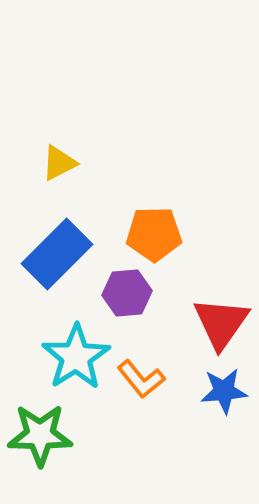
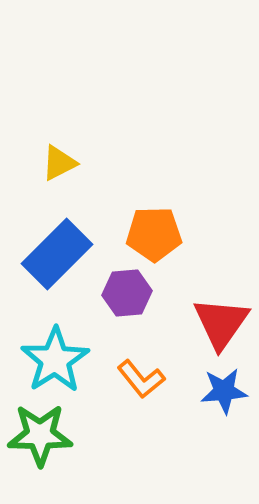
cyan star: moved 21 px left, 3 px down
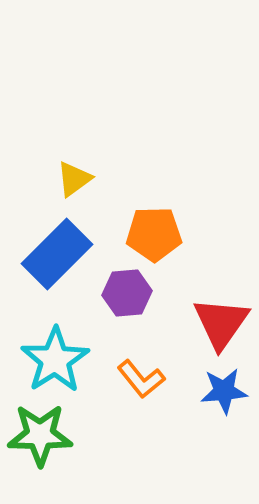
yellow triangle: moved 15 px right, 16 px down; rotated 9 degrees counterclockwise
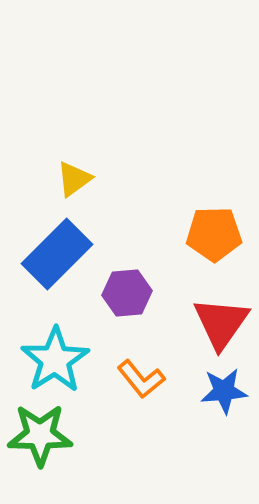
orange pentagon: moved 60 px right
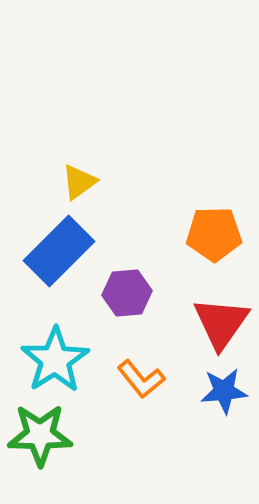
yellow triangle: moved 5 px right, 3 px down
blue rectangle: moved 2 px right, 3 px up
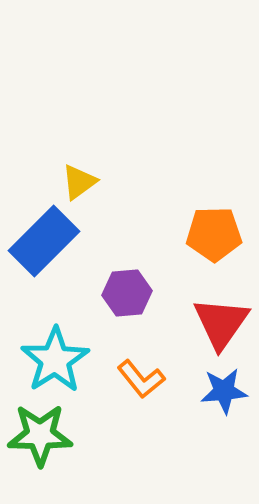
blue rectangle: moved 15 px left, 10 px up
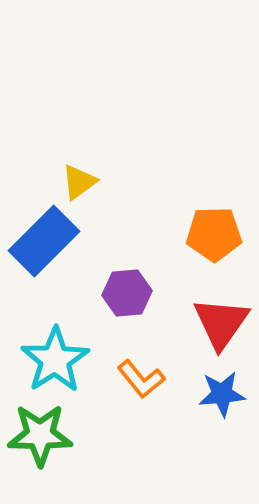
blue star: moved 2 px left, 3 px down
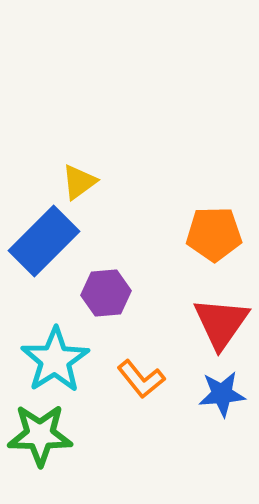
purple hexagon: moved 21 px left
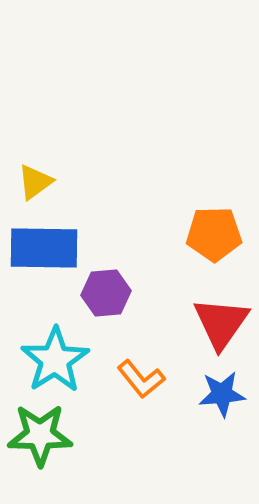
yellow triangle: moved 44 px left
blue rectangle: moved 7 px down; rotated 46 degrees clockwise
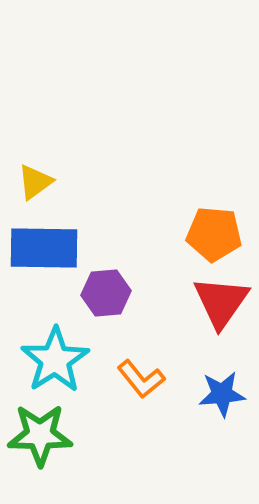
orange pentagon: rotated 6 degrees clockwise
red triangle: moved 21 px up
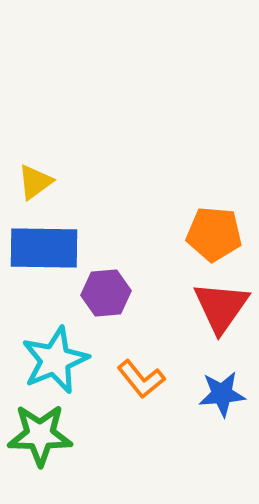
red triangle: moved 5 px down
cyan star: rotated 10 degrees clockwise
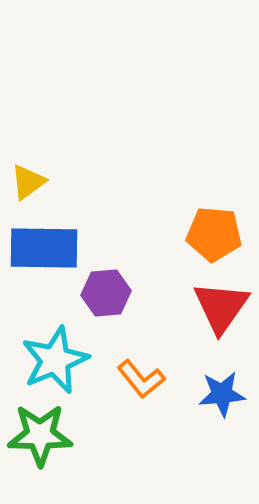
yellow triangle: moved 7 px left
